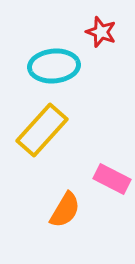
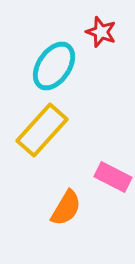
cyan ellipse: rotated 51 degrees counterclockwise
pink rectangle: moved 1 px right, 2 px up
orange semicircle: moved 1 px right, 2 px up
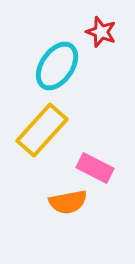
cyan ellipse: moved 3 px right
pink rectangle: moved 18 px left, 9 px up
orange semicircle: moved 2 px right, 6 px up; rotated 48 degrees clockwise
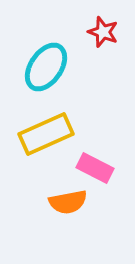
red star: moved 2 px right
cyan ellipse: moved 11 px left, 1 px down
yellow rectangle: moved 4 px right, 4 px down; rotated 24 degrees clockwise
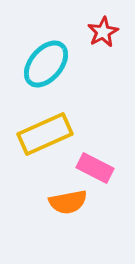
red star: rotated 24 degrees clockwise
cyan ellipse: moved 3 px up; rotated 6 degrees clockwise
yellow rectangle: moved 1 px left
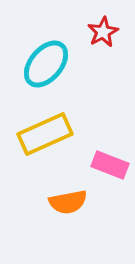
pink rectangle: moved 15 px right, 3 px up; rotated 6 degrees counterclockwise
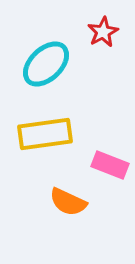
cyan ellipse: rotated 6 degrees clockwise
yellow rectangle: rotated 16 degrees clockwise
orange semicircle: rotated 36 degrees clockwise
